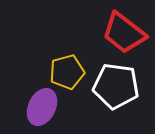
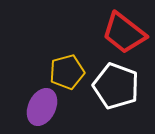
white pentagon: rotated 12 degrees clockwise
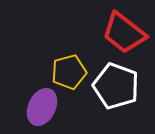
yellow pentagon: moved 2 px right
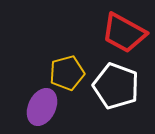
red trapezoid: rotated 9 degrees counterclockwise
yellow pentagon: moved 2 px left, 1 px down
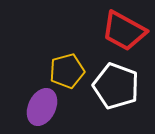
red trapezoid: moved 2 px up
yellow pentagon: moved 2 px up
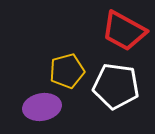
white pentagon: rotated 12 degrees counterclockwise
purple ellipse: rotated 54 degrees clockwise
